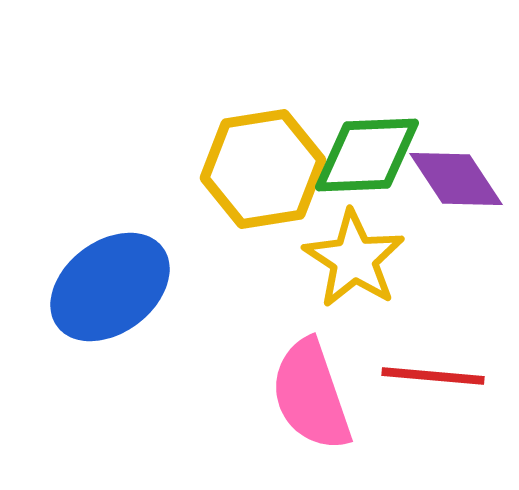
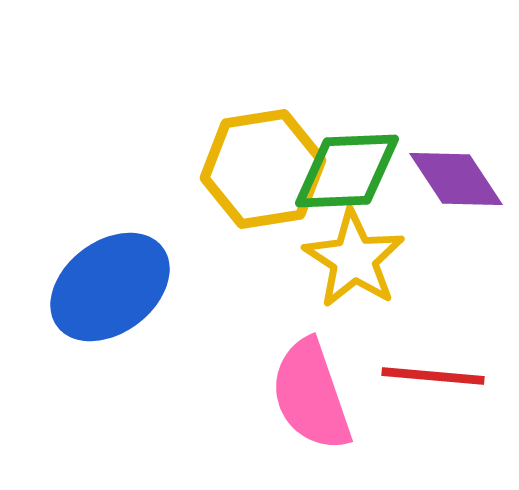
green diamond: moved 20 px left, 16 px down
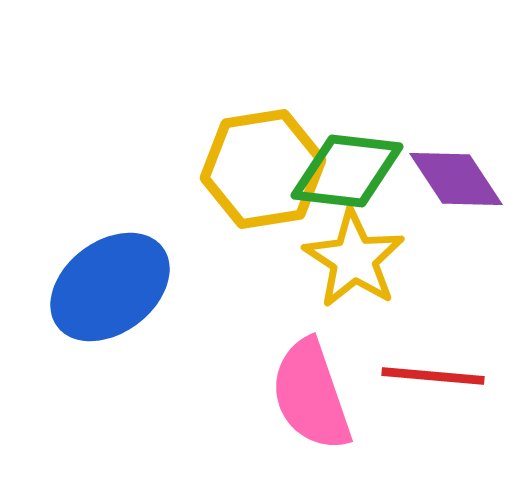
green diamond: rotated 9 degrees clockwise
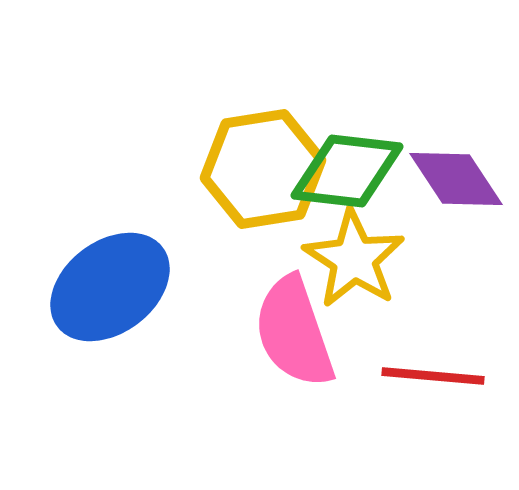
pink semicircle: moved 17 px left, 63 px up
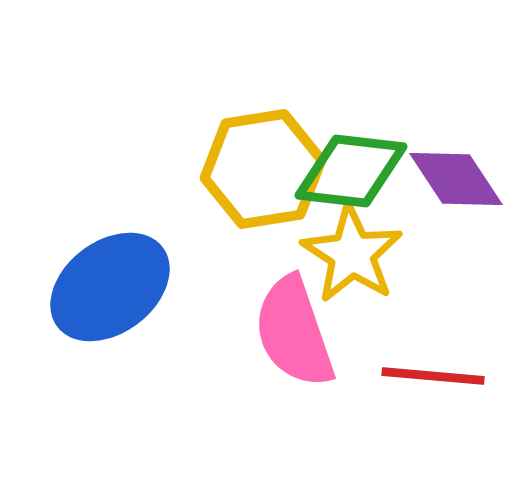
green diamond: moved 4 px right
yellow star: moved 2 px left, 5 px up
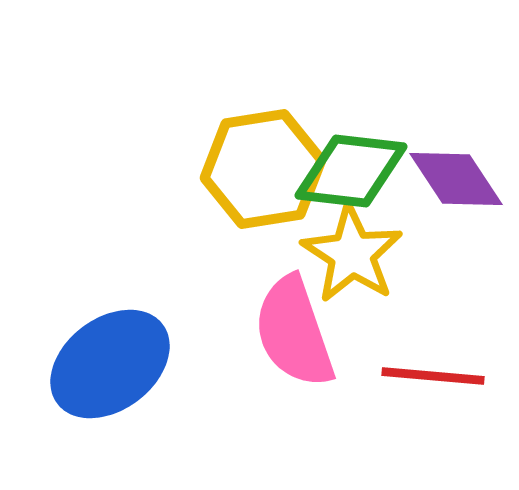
blue ellipse: moved 77 px down
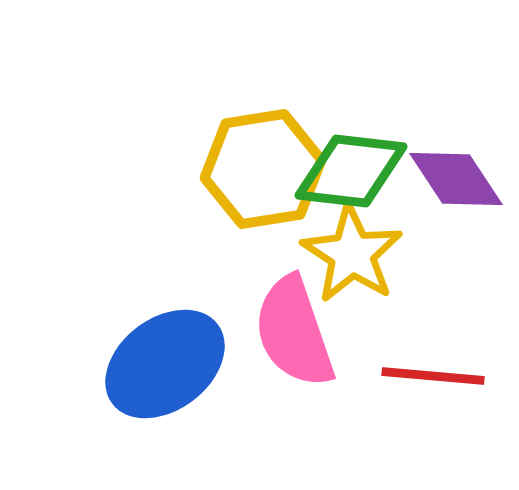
blue ellipse: moved 55 px right
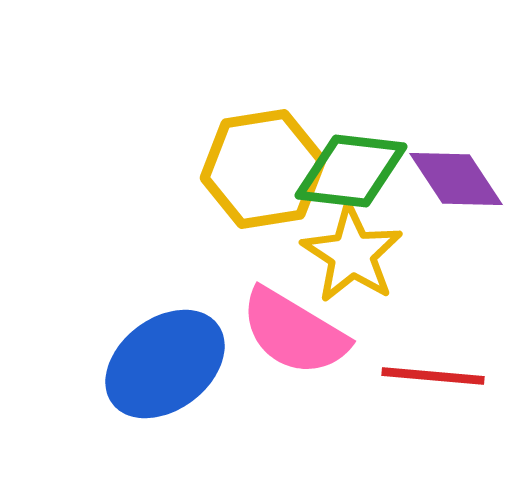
pink semicircle: rotated 40 degrees counterclockwise
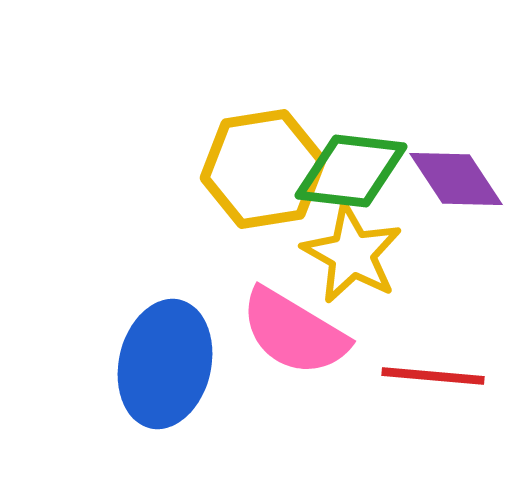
yellow star: rotated 4 degrees counterclockwise
blue ellipse: rotated 40 degrees counterclockwise
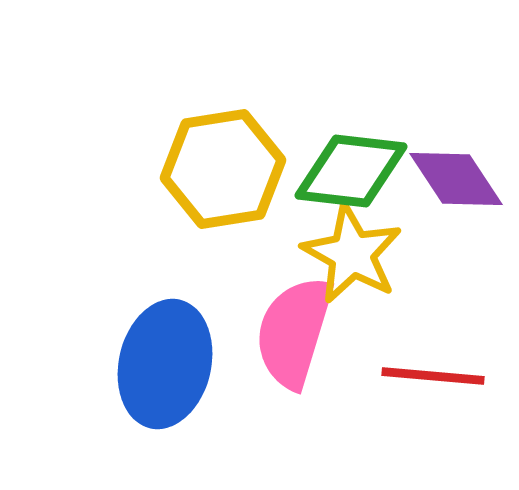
yellow hexagon: moved 40 px left
pink semicircle: rotated 76 degrees clockwise
